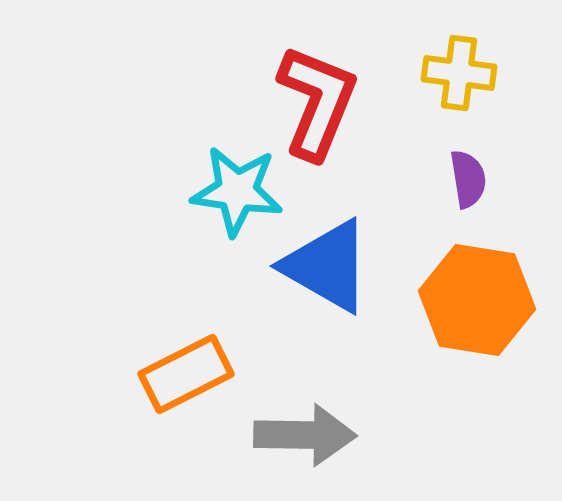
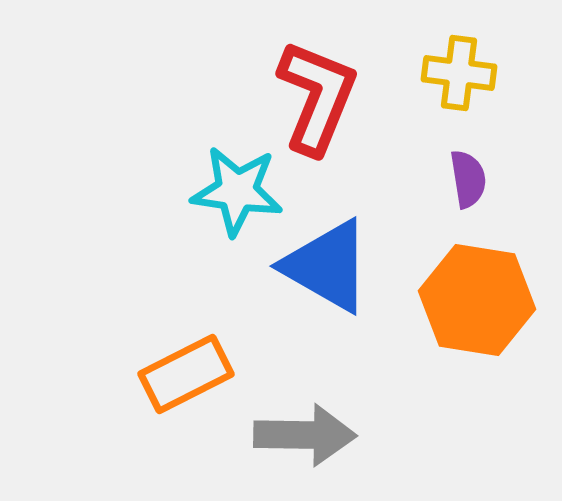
red L-shape: moved 5 px up
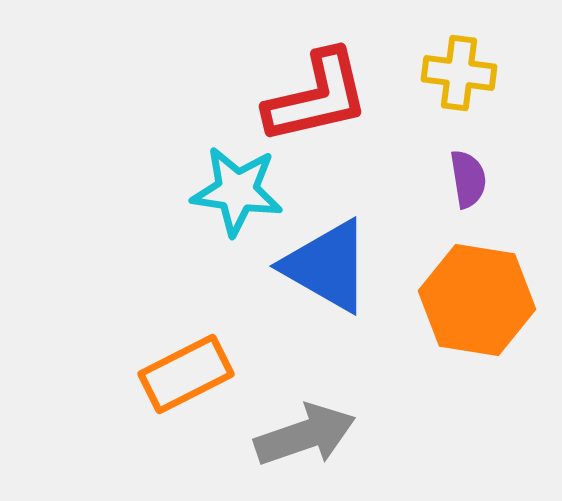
red L-shape: rotated 55 degrees clockwise
gray arrow: rotated 20 degrees counterclockwise
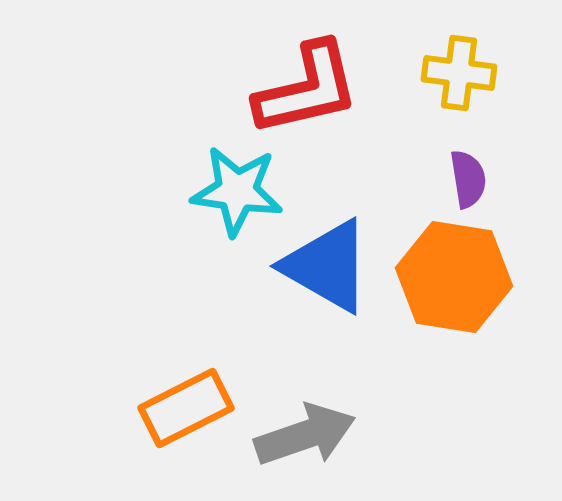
red L-shape: moved 10 px left, 8 px up
orange hexagon: moved 23 px left, 23 px up
orange rectangle: moved 34 px down
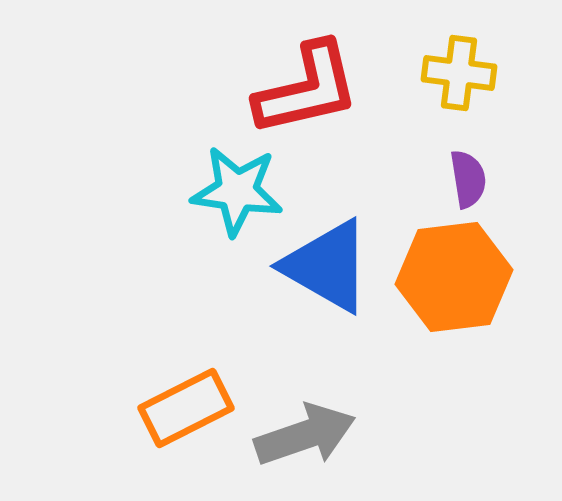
orange hexagon: rotated 16 degrees counterclockwise
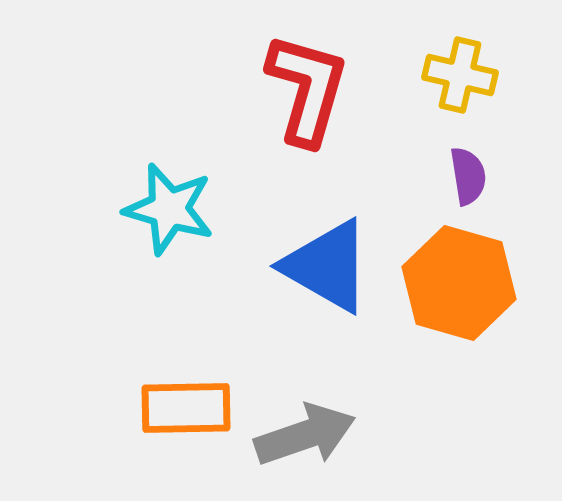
yellow cross: moved 1 px right, 2 px down; rotated 6 degrees clockwise
red L-shape: rotated 61 degrees counterclockwise
purple semicircle: moved 3 px up
cyan star: moved 68 px left, 18 px down; rotated 8 degrees clockwise
orange hexagon: moved 5 px right, 6 px down; rotated 23 degrees clockwise
orange rectangle: rotated 26 degrees clockwise
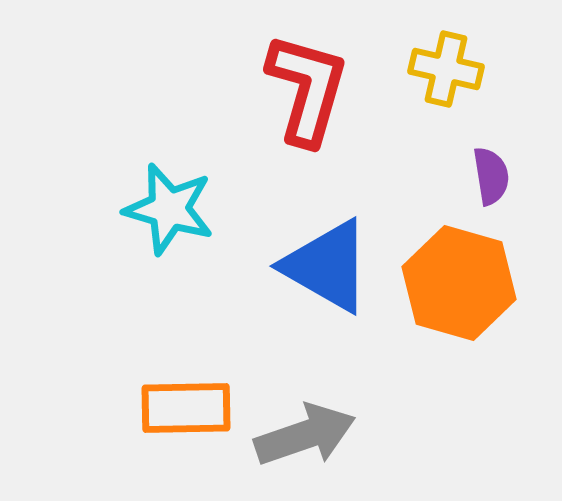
yellow cross: moved 14 px left, 6 px up
purple semicircle: moved 23 px right
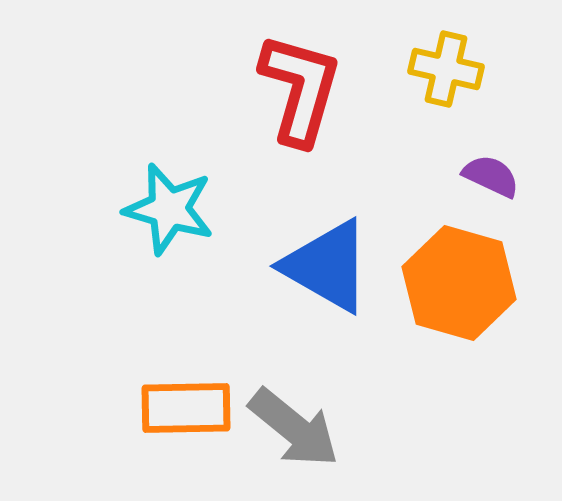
red L-shape: moved 7 px left
purple semicircle: rotated 56 degrees counterclockwise
gray arrow: moved 11 px left, 7 px up; rotated 58 degrees clockwise
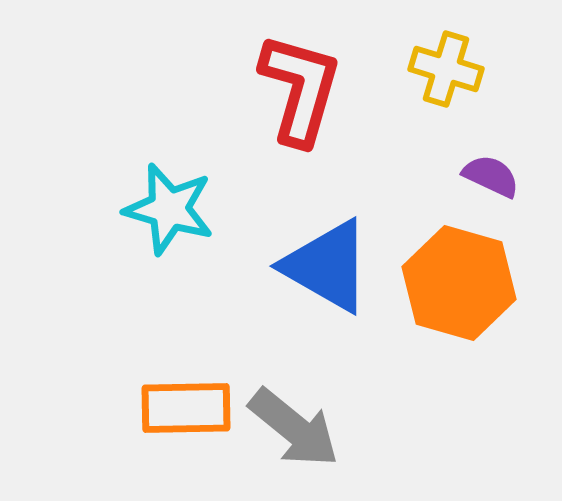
yellow cross: rotated 4 degrees clockwise
